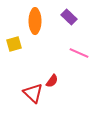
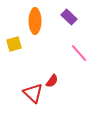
pink line: rotated 24 degrees clockwise
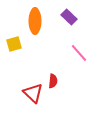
red semicircle: moved 1 px right; rotated 32 degrees counterclockwise
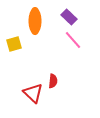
pink line: moved 6 px left, 13 px up
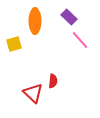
pink line: moved 7 px right
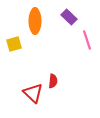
pink line: moved 7 px right; rotated 24 degrees clockwise
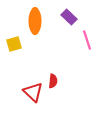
red triangle: moved 1 px up
